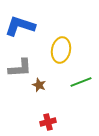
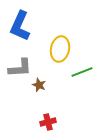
blue L-shape: rotated 84 degrees counterclockwise
yellow ellipse: moved 1 px left, 1 px up
green line: moved 1 px right, 10 px up
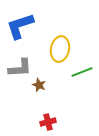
blue L-shape: rotated 48 degrees clockwise
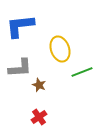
blue L-shape: rotated 12 degrees clockwise
yellow ellipse: rotated 30 degrees counterclockwise
red cross: moved 9 px left, 5 px up; rotated 21 degrees counterclockwise
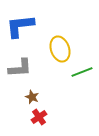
brown star: moved 7 px left, 12 px down
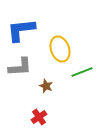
blue L-shape: moved 1 px right, 4 px down
gray L-shape: moved 1 px up
brown star: moved 14 px right, 11 px up
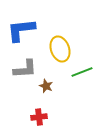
gray L-shape: moved 5 px right, 2 px down
red cross: rotated 28 degrees clockwise
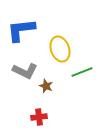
gray L-shape: moved 2 px down; rotated 30 degrees clockwise
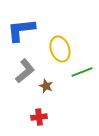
gray L-shape: rotated 65 degrees counterclockwise
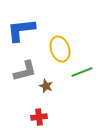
gray L-shape: rotated 25 degrees clockwise
